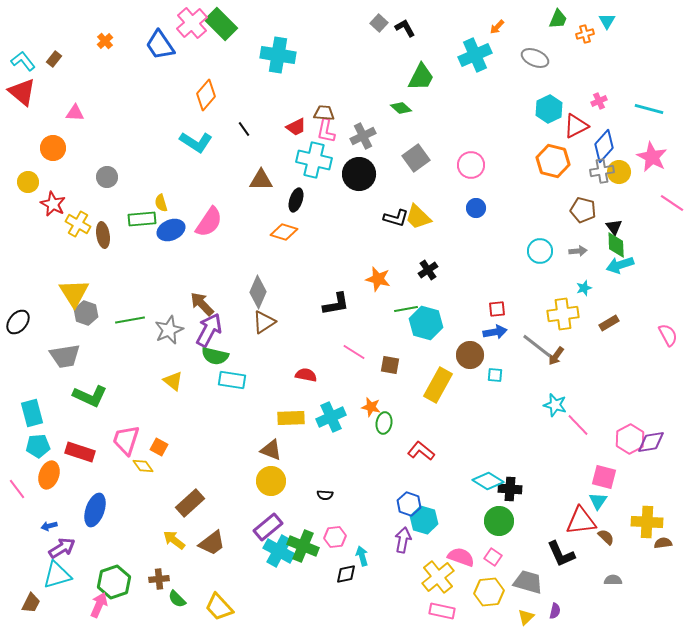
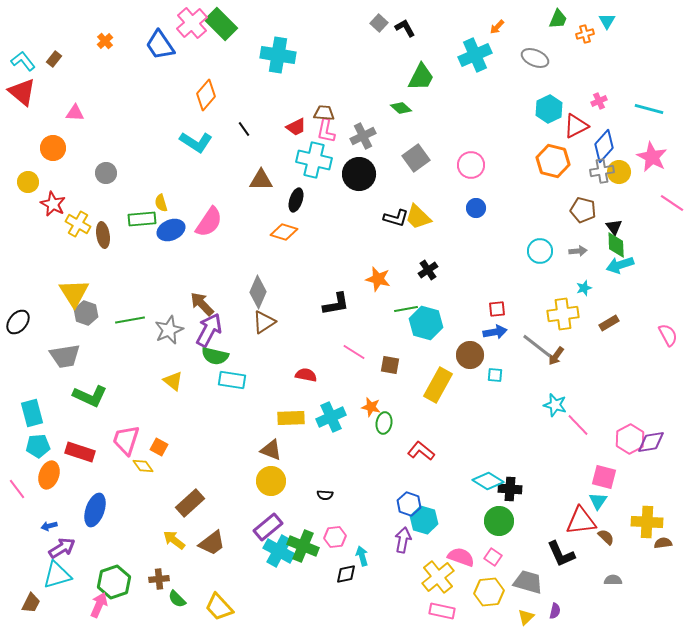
gray circle at (107, 177): moved 1 px left, 4 px up
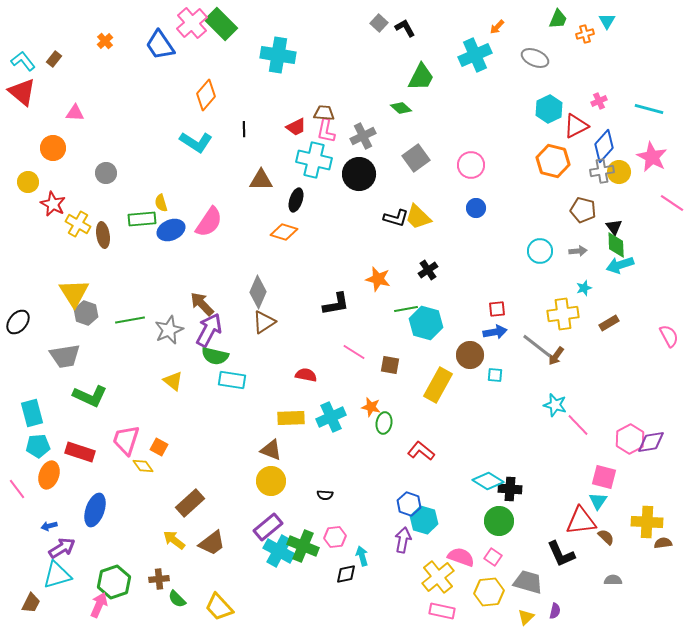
black line at (244, 129): rotated 35 degrees clockwise
pink semicircle at (668, 335): moved 1 px right, 1 px down
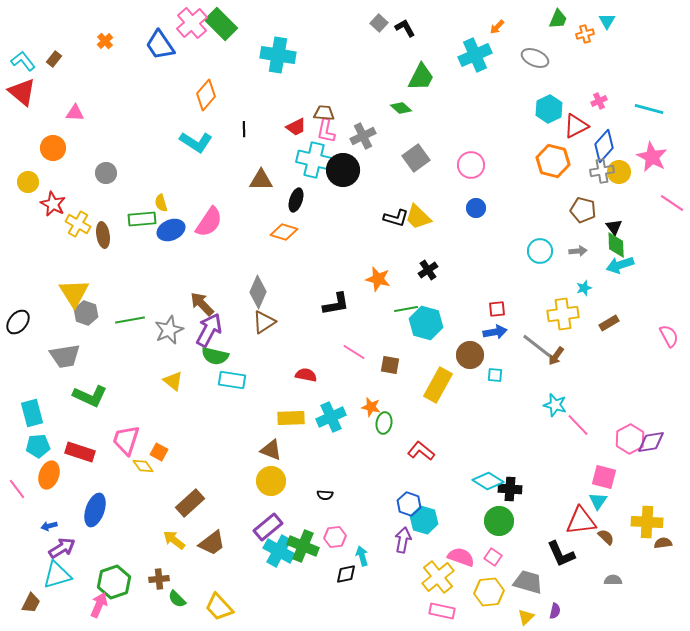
black circle at (359, 174): moved 16 px left, 4 px up
orange square at (159, 447): moved 5 px down
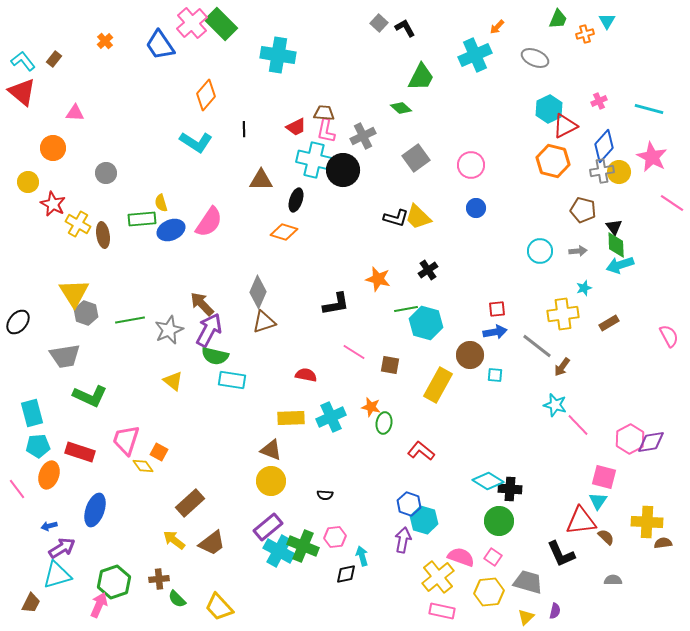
red triangle at (576, 126): moved 11 px left
brown triangle at (264, 322): rotated 15 degrees clockwise
brown arrow at (556, 356): moved 6 px right, 11 px down
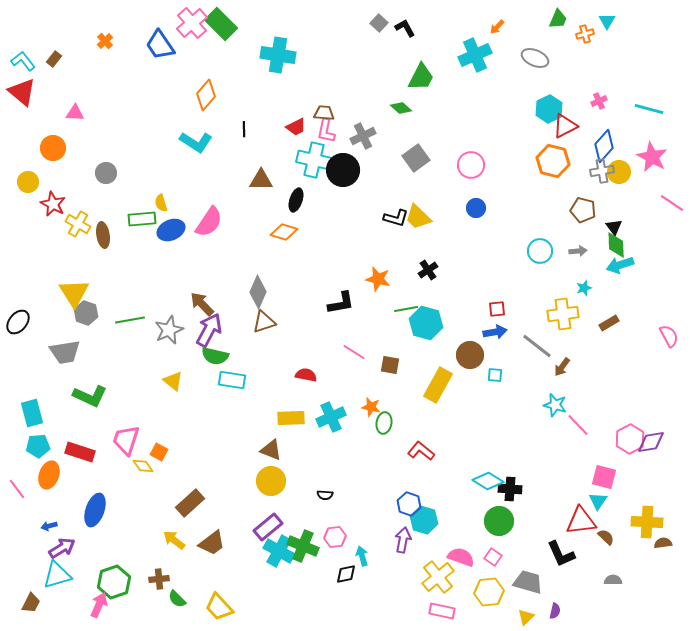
black L-shape at (336, 304): moved 5 px right, 1 px up
gray trapezoid at (65, 356): moved 4 px up
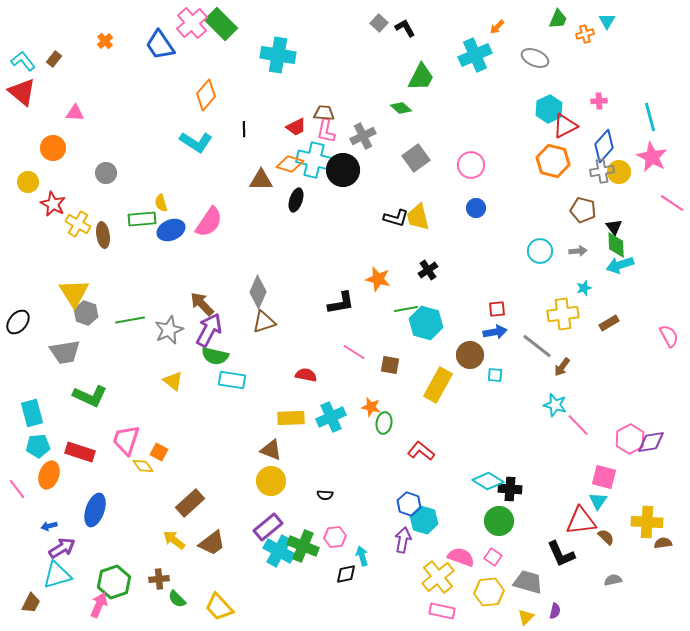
pink cross at (599, 101): rotated 21 degrees clockwise
cyan line at (649, 109): moved 1 px right, 8 px down; rotated 60 degrees clockwise
yellow trapezoid at (418, 217): rotated 32 degrees clockwise
orange diamond at (284, 232): moved 6 px right, 68 px up
gray semicircle at (613, 580): rotated 12 degrees counterclockwise
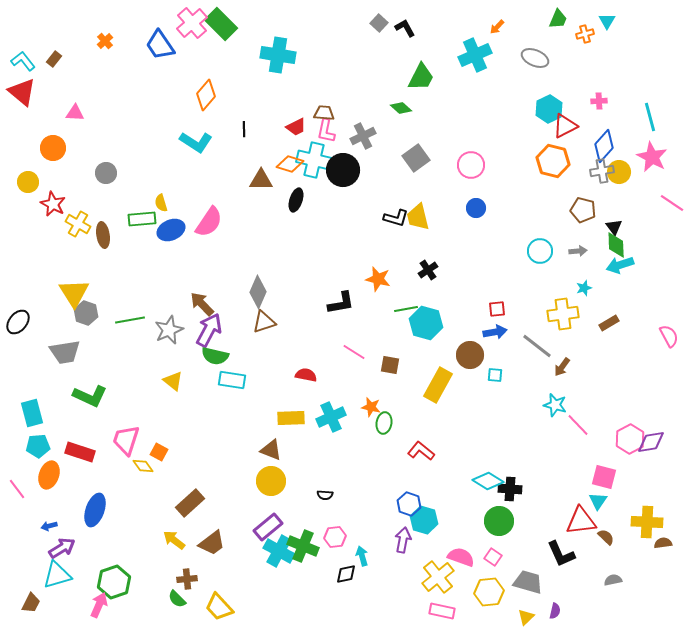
brown cross at (159, 579): moved 28 px right
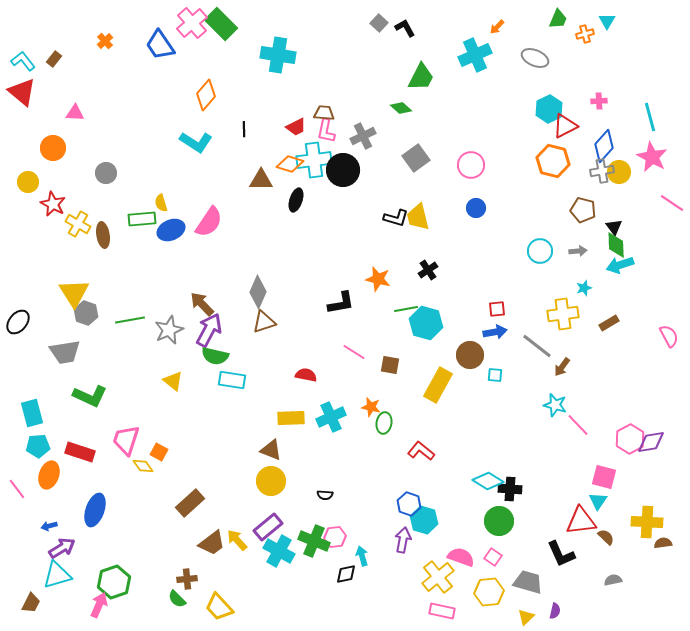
cyan cross at (314, 160): rotated 20 degrees counterclockwise
yellow arrow at (174, 540): moved 63 px right; rotated 10 degrees clockwise
green cross at (303, 546): moved 11 px right, 5 px up
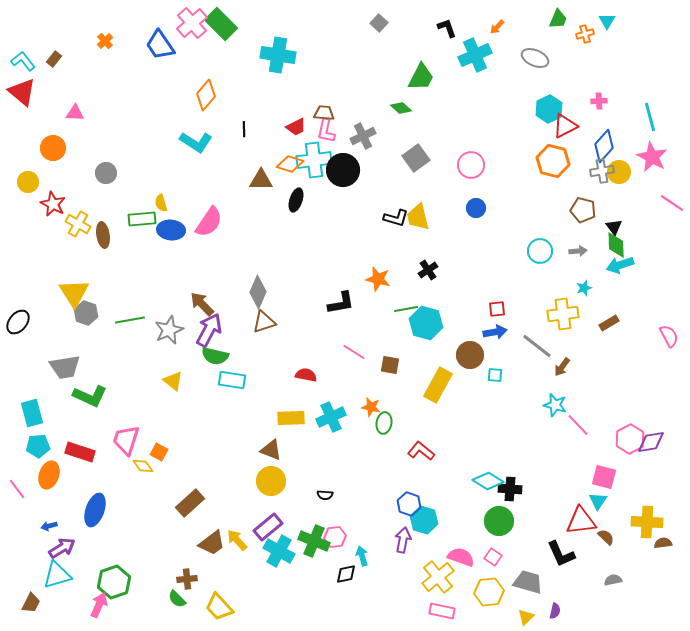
black L-shape at (405, 28): moved 42 px right; rotated 10 degrees clockwise
blue ellipse at (171, 230): rotated 28 degrees clockwise
gray trapezoid at (65, 352): moved 15 px down
